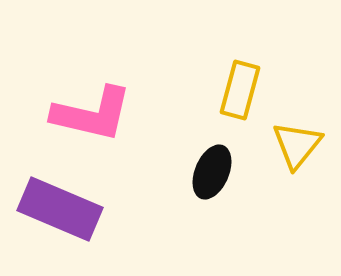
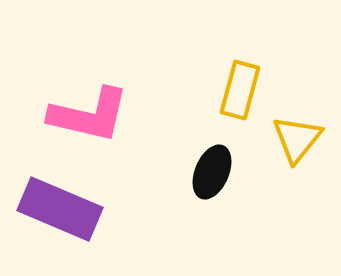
pink L-shape: moved 3 px left, 1 px down
yellow triangle: moved 6 px up
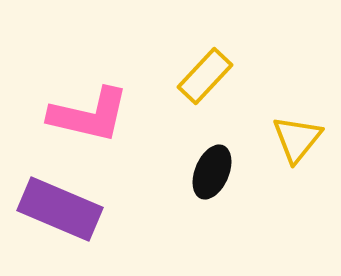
yellow rectangle: moved 35 px left, 14 px up; rotated 28 degrees clockwise
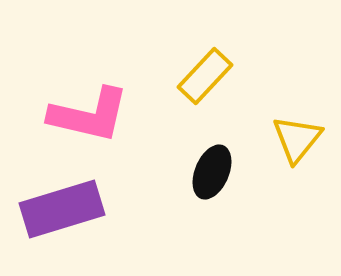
purple rectangle: moved 2 px right; rotated 40 degrees counterclockwise
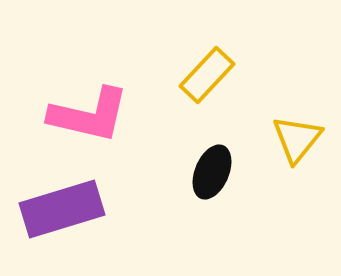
yellow rectangle: moved 2 px right, 1 px up
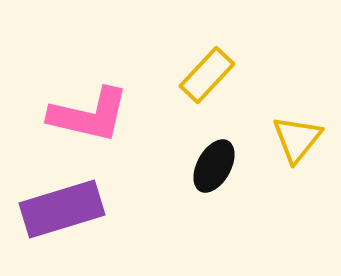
black ellipse: moved 2 px right, 6 px up; rotated 6 degrees clockwise
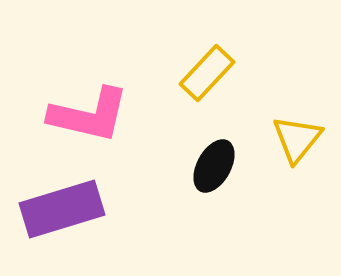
yellow rectangle: moved 2 px up
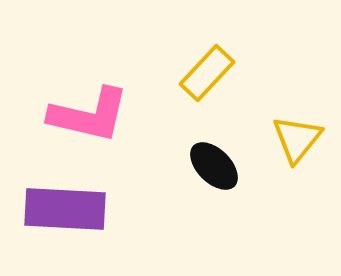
black ellipse: rotated 74 degrees counterclockwise
purple rectangle: moved 3 px right; rotated 20 degrees clockwise
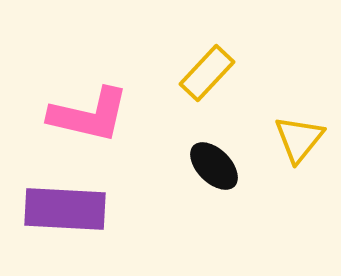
yellow triangle: moved 2 px right
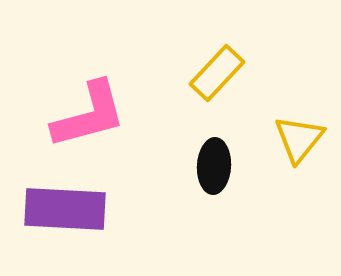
yellow rectangle: moved 10 px right
pink L-shape: rotated 28 degrees counterclockwise
black ellipse: rotated 48 degrees clockwise
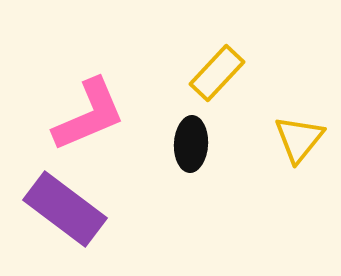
pink L-shape: rotated 8 degrees counterclockwise
black ellipse: moved 23 px left, 22 px up
purple rectangle: rotated 34 degrees clockwise
